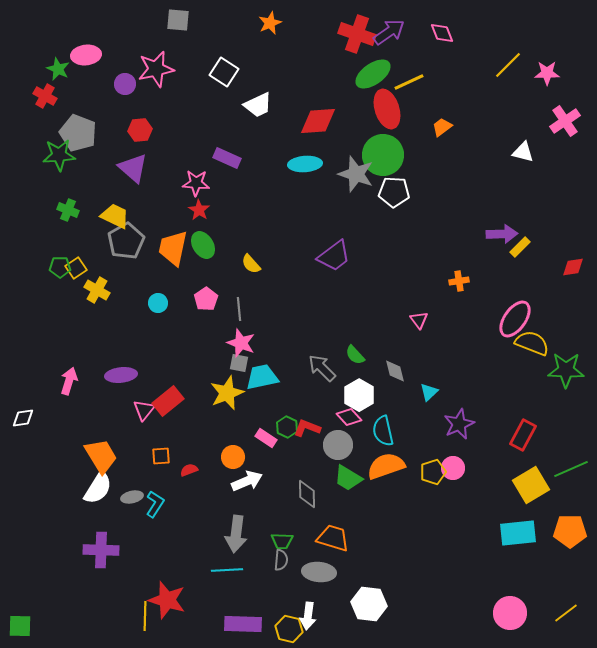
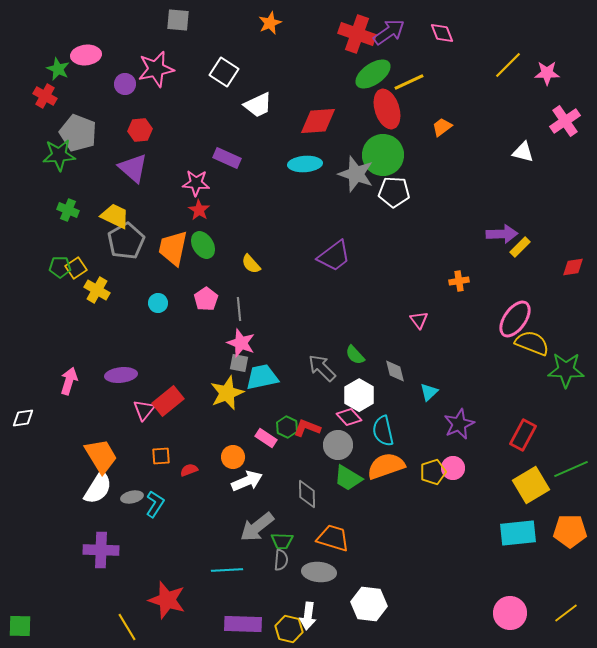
gray arrow at (236, 534): moved 21 px right, 7 px up; rotated 45 degrees clockwise
yellow line at (145, 616): moved 18 px left, 11 px down; rotated 32 degrees counterclockwise
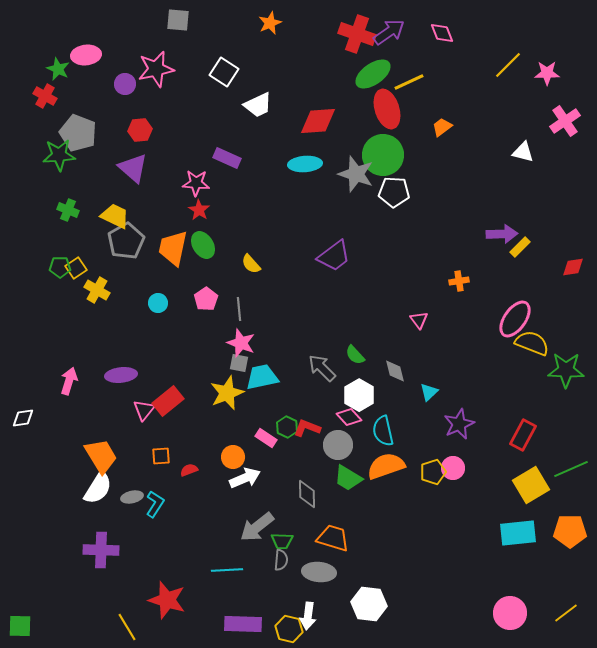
white arrow at (247, 481): moved 2 px left, 3 px up
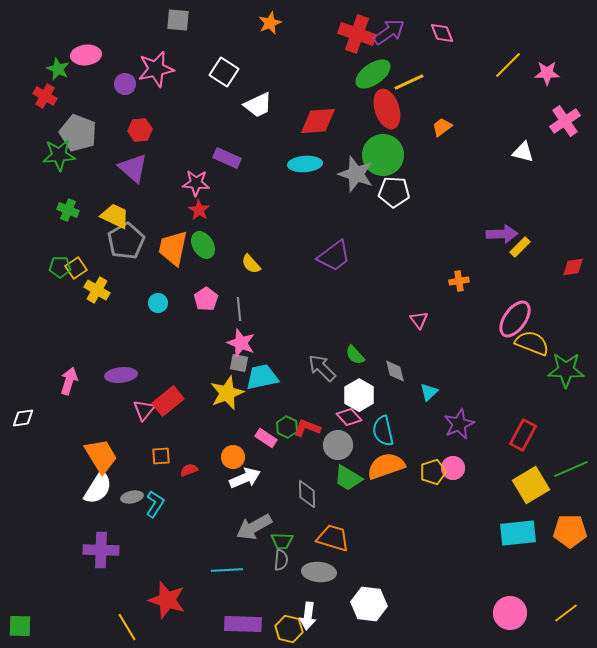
gray arrow at (257, 527): moved 3 px left; rotated 9 degrees clockwise
